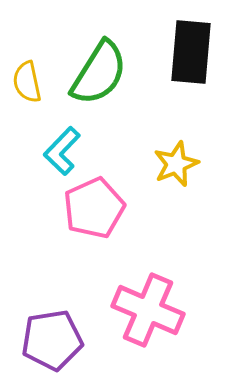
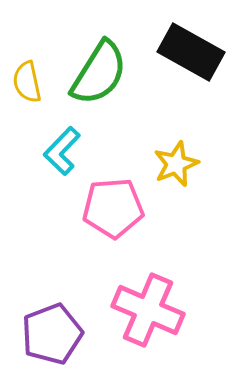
black rectangle: rotated 66 degrees counterclockwise
pink pentagon: moved 19 px right; rotated 20 degrees clockwise
purple pentagon: moved 6 px up; rotated 12 degrees counterclockwise
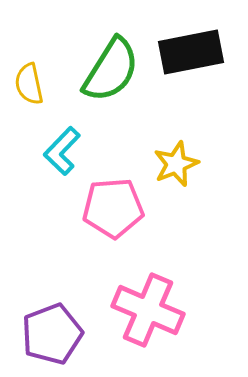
black rectangle: rotated 40 degrees counterclockwise
green semicircle: moved 12 px right, 3 px up
yellow semicircle: moved 2 px right, 2 px down
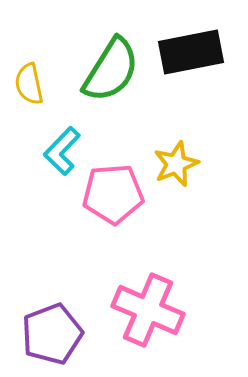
pink pentagon: moved 14 px up
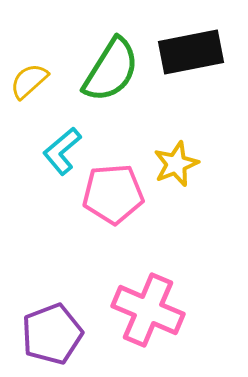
yellow semicircle: moved 3 px up; rotated 60 degrees clockwise
cyan L-shape: rotated 6 degrees clockwise
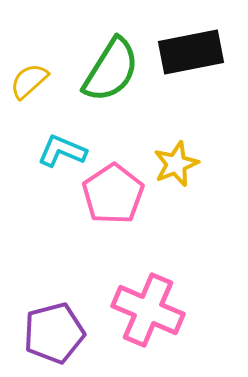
cyan L-shape: rotated 63 degrees clockwise
pink pentagon: rotated 30 degrees counterclockwise
purple pentagon: moved 2 px right, 1 px up; rotated 6 degrees clockwise
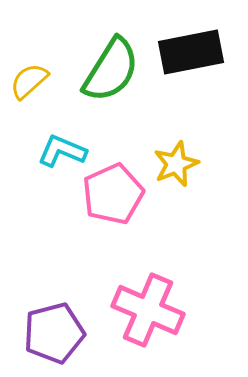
pink pentagon: rotated 10 degrees clockwise
